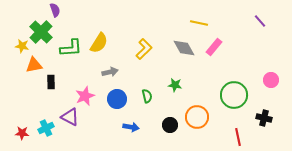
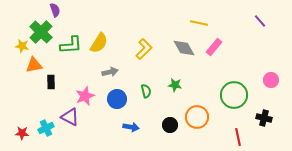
green L-shape: moved 3 px up
green semicircle: moved 1 px left, 5 px up
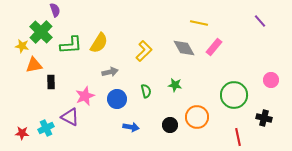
yellow L-shape: moved 2 px down
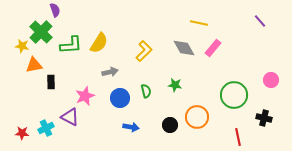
pink rectangle: moved 1 px left, 1 px down
blue circle: moved 3 px right, 1 px up
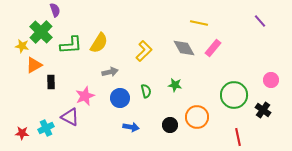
orange triangle: rotated 18 degrees counterclockwise
black cross: moved 1 px left, 8 px up; rotated 21 degrees clockwise
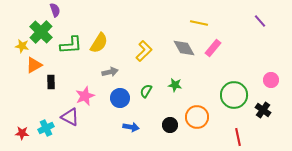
green semicircle: rotated 136 degrees counterclockwise
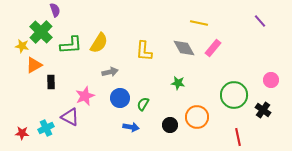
yellow L-shape: rotated 140 degrees clockwise
green star: moved 3 px right, 2 px up
green semicircle: moved 3 px left, 13 px down
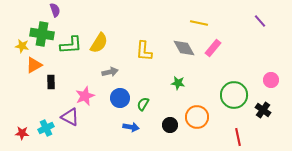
green cross: moved 1 px right, 2 px down; rotated 35 degrees counterclockwise
